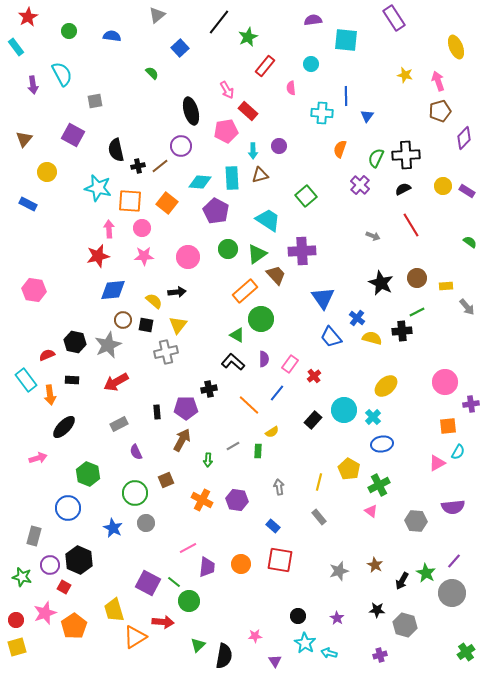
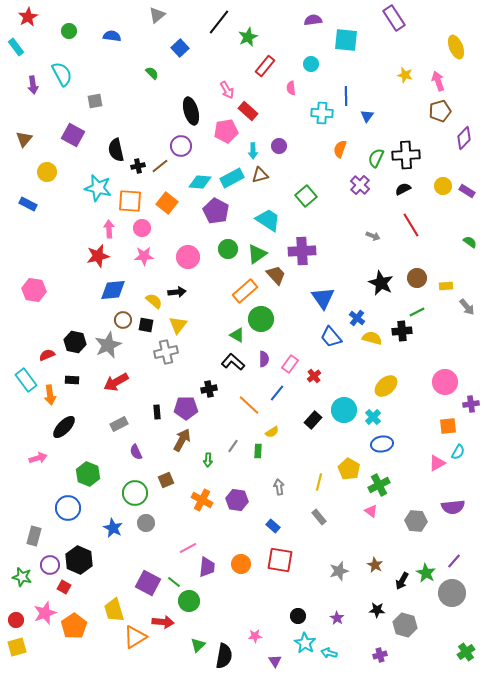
cyan rectangle at (232, 178): rotated 65 degrees clockwise
gray line at (233, 446): rotated 24 degrees counterclockwise
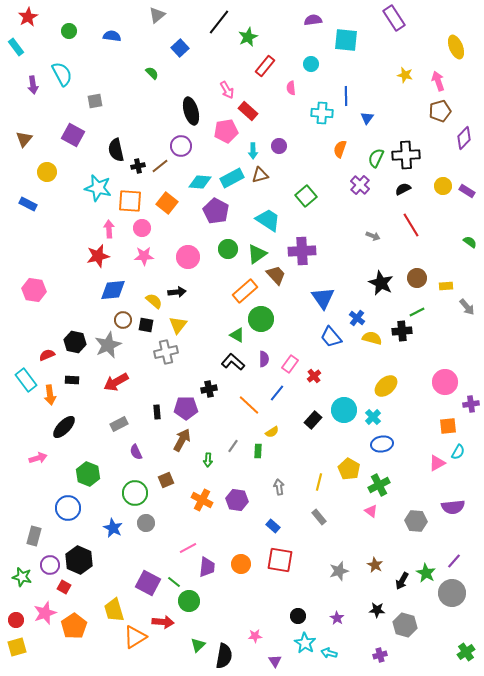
blue triangle at (367, 116): moved 2 px down
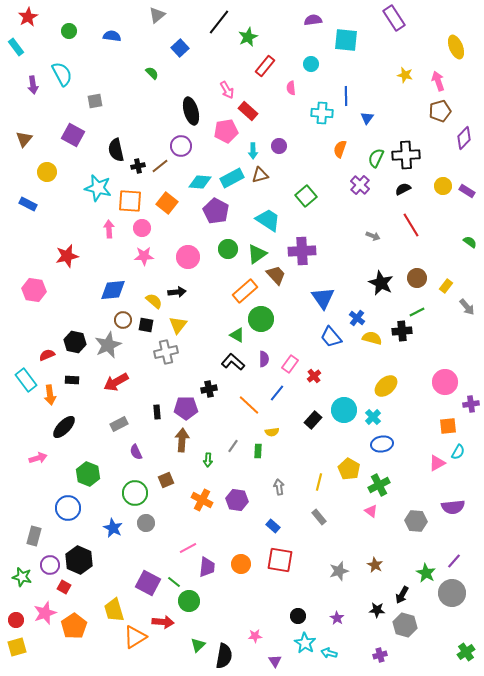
red star at (98, 256): moved 31 px left
yellow rectangle at (446, 286): rotated 48 degrees counterclockwise
yellow semicircle at (272, 432): rotated 24 degrees clockwise
brown arrow at (182, 440): rotated 25 degrees counterclockwise
black arrow at (402, 581): moved 14 px down
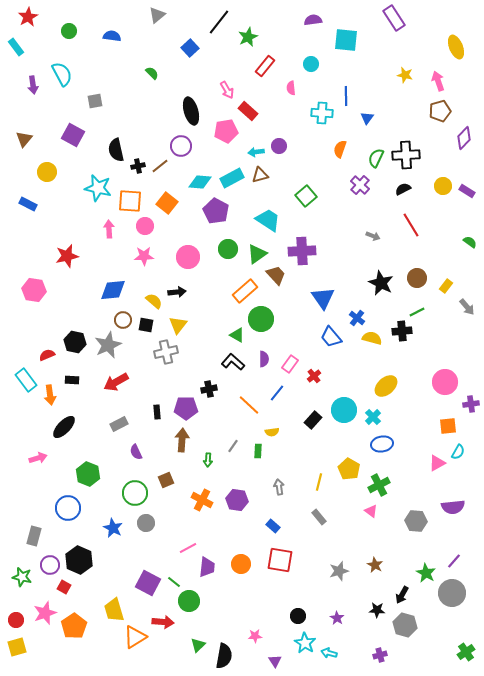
blue square at (180, 48): moved 10 px right
cyan arrow at (253, 151): moved 3 px right, 1 px down; rotated 84 degrees clockwise
pink circle at (142, 228): moved 3 px right, 2 px up
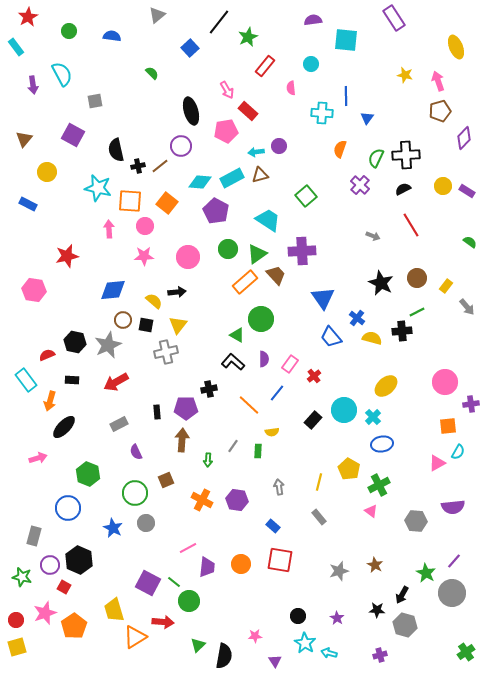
orange rectangle at (245, 291): moved 9 px up
orange arrow at (50, 395): moved 6 px down; rotated 24 degrees clockwise
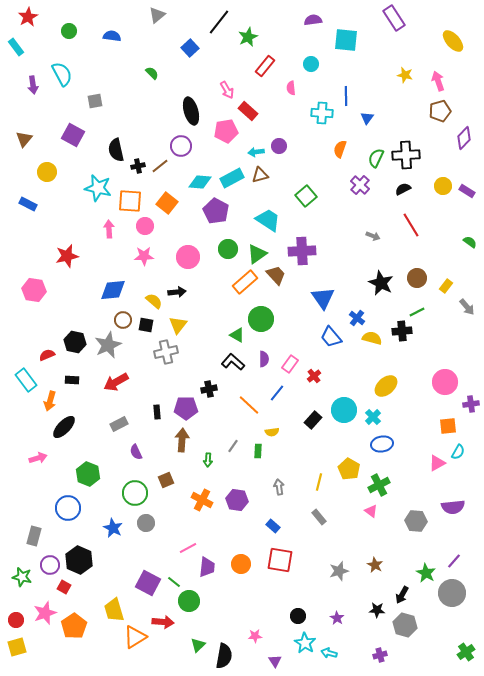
yellow ellipse at (456, 47): moved 3 px left, 6 px up; rotated 20 degrees counterclockwise
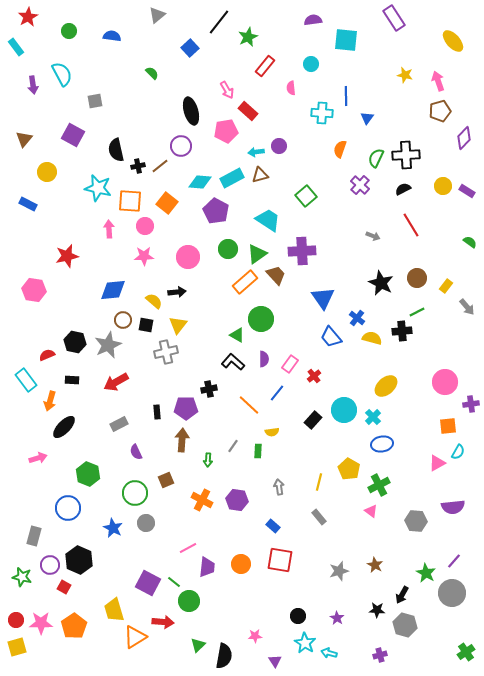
pink star at (45, 613): moved 4 px left, 10 px down; rotated 20 degrees clockwise
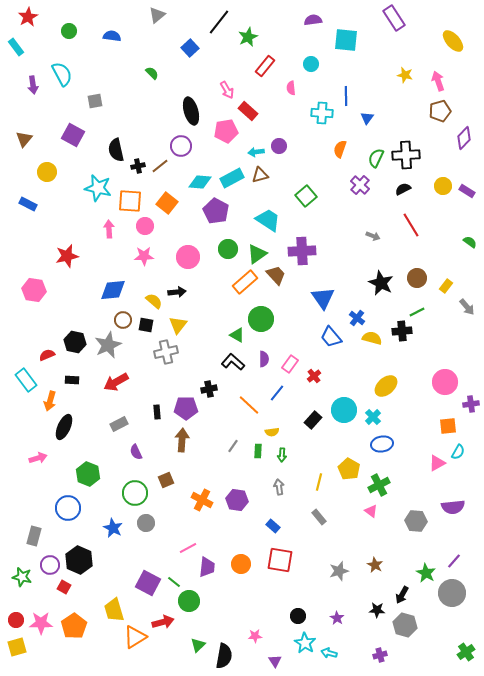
black ellipse at (64, 427): rotated 20 degrees counterclockwise
green arrow at (208, 460): moved 74 px right, 5 px up
red arrow at (163, 622): rotated 20 degrees counterclockwise
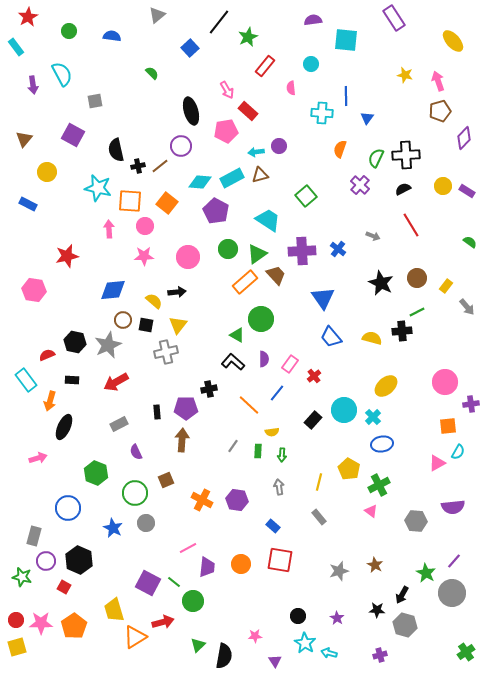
blue cross at (357, 318): moved 19 px left, 69 px up
green hexagon at (88, 474): moved 8 px right, 1 px up
purple circle at (50, 565): moved 4 px left, 4 px up
green circle at (189, 601): moved 4 px right
